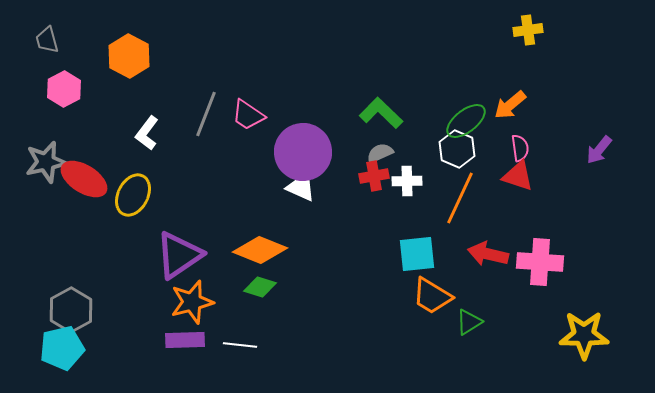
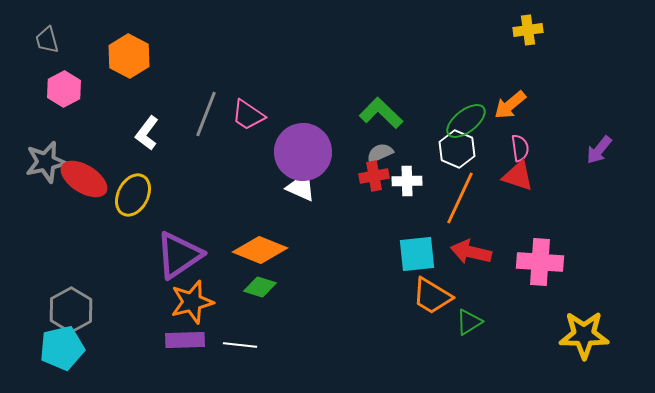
red arrow: moved 17 px left, 2 px up
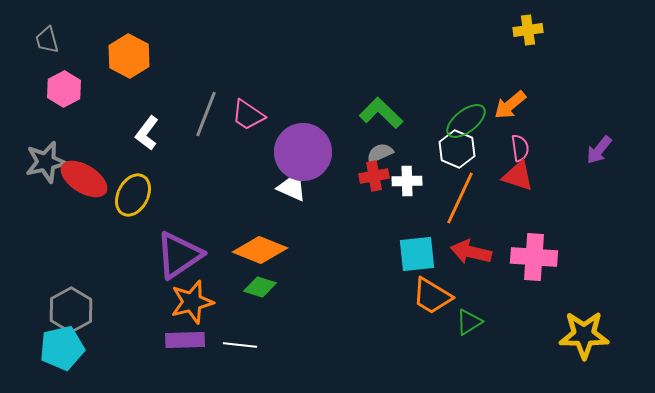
white triangle: moved 9 px left
pink cross: moved 6 px left, 5 px up
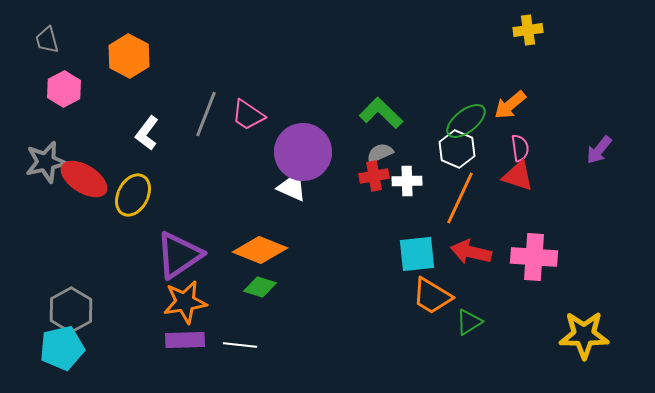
orange star: moved 7 px left; rotated 6 degrees clockwise
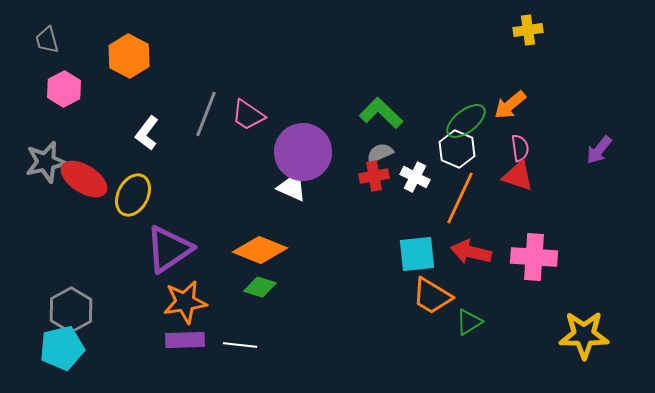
white cross: moved 8 px right, 4 px up; rotated 28 degrees clockwise
purple triangle: moved 10 px left, 6 px up
